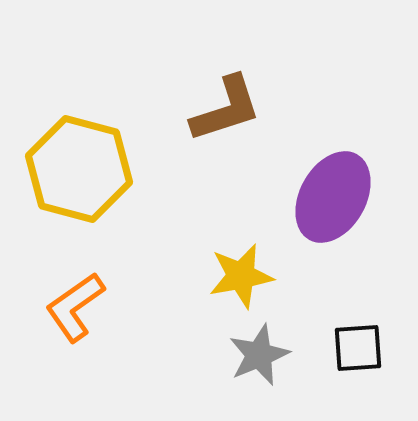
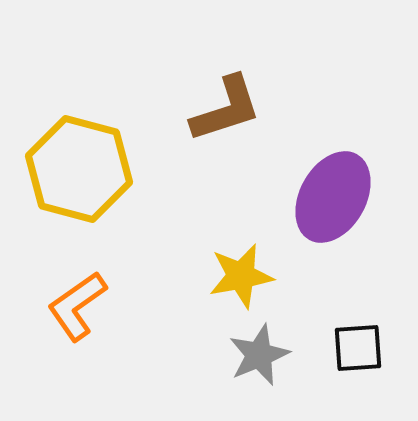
orange L-shape: moved 2 px right, 1 px up
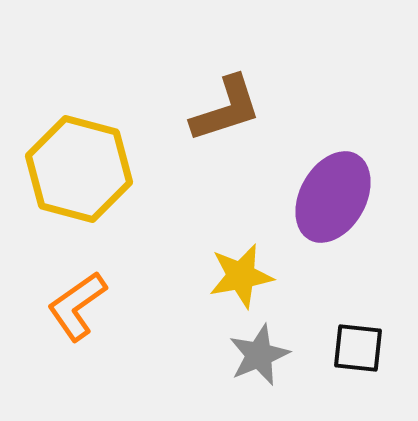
black square: rotated 10 degrees clockwise
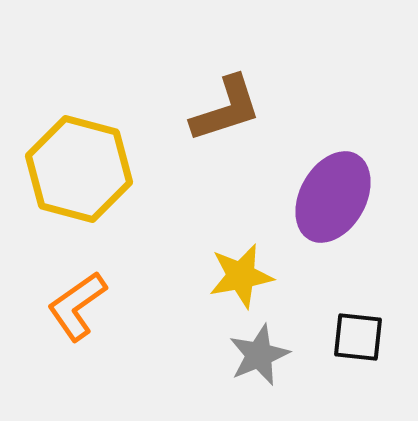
black square: moved 11 px up
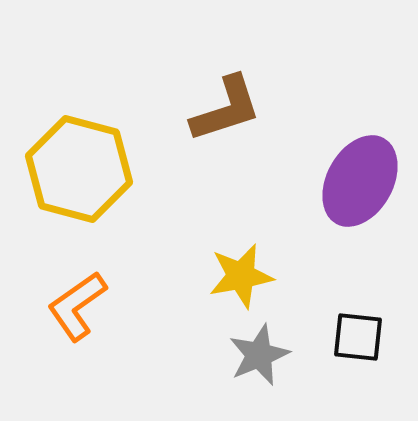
purple ellipse: moved 27 px right, 16 px up
